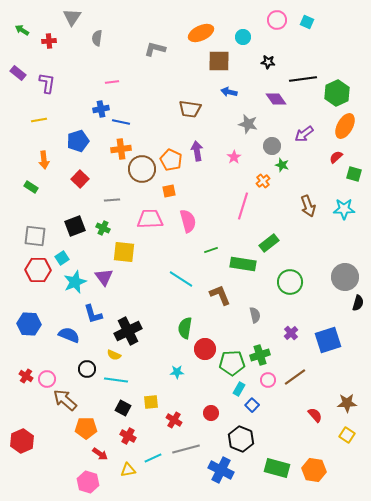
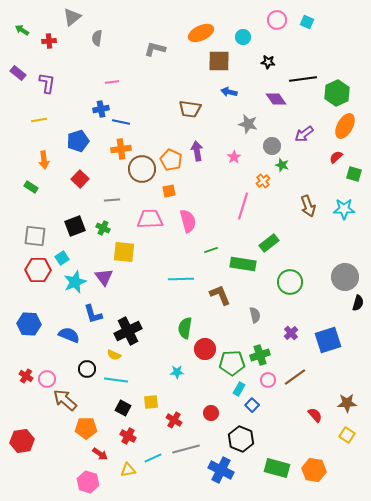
gray triangle at (72, 17): rotated 18 degrees clockwise
cyan line at (181, 279): rotated 35 degrees counterclockwise
red hexagon at (22, 441): rotated 15 degrees clockwise
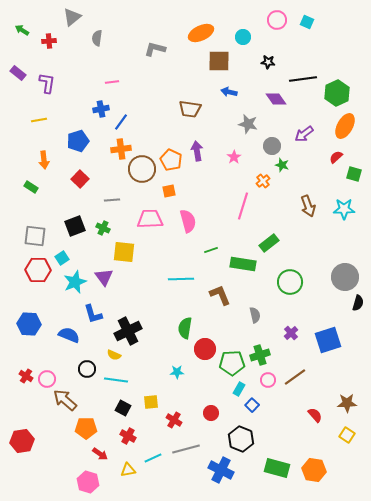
blue line at (121, 122): rotated 66 degrees counterclockwise
